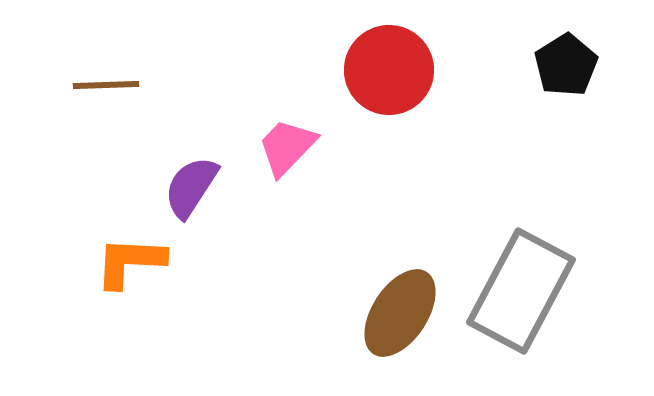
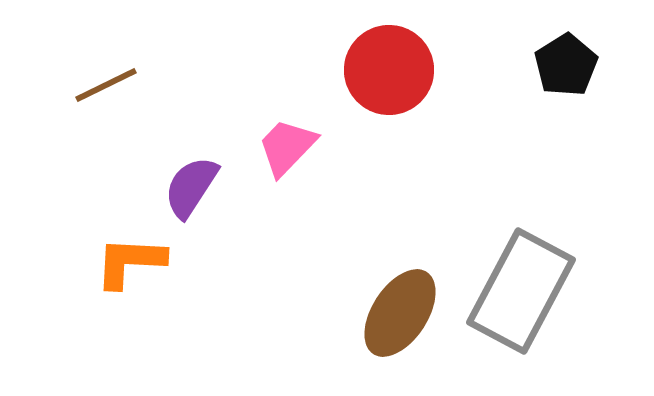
brown line: rotated 24 degrees counterclockwise
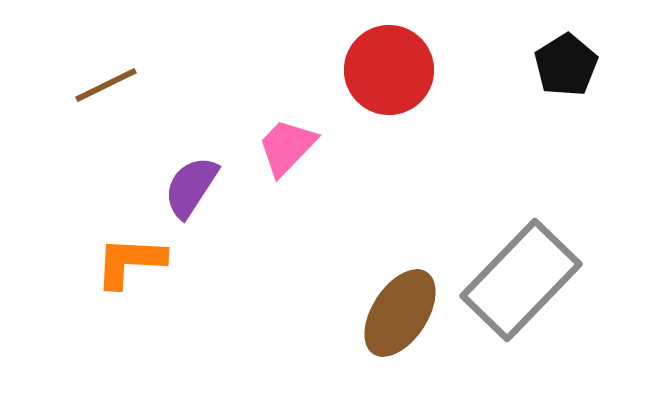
gray rectangle: moved 11 px up; rotated 16 degrees clockwise
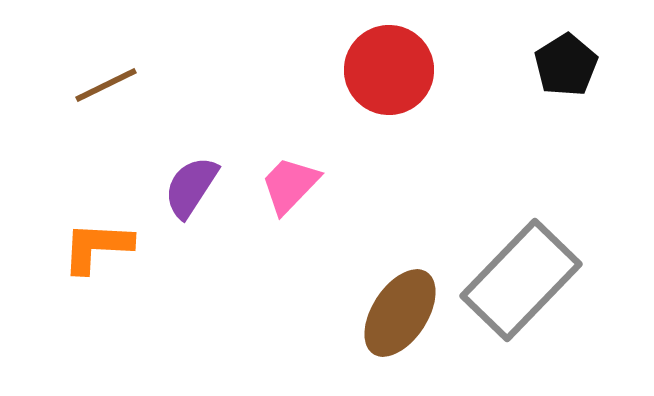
pink trapezoid: moved 3 px right, 38 px down
orange L-shape: moved 33 px left, 15 px up
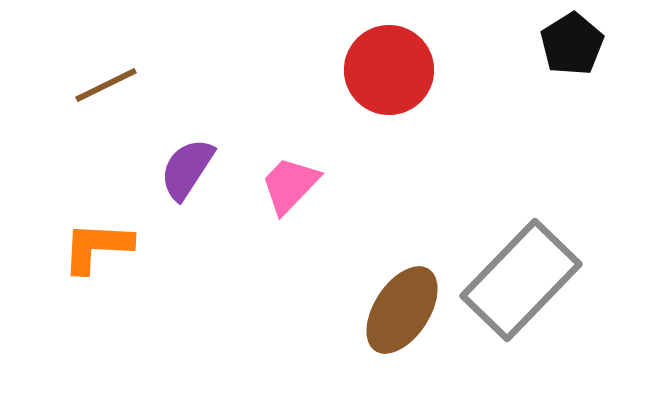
black pentagon: moved 6 px right, 21 px up
purple semicircle: moved 4 px left, 18 px up
brown ellipse: moved 2 px right, 3 px up
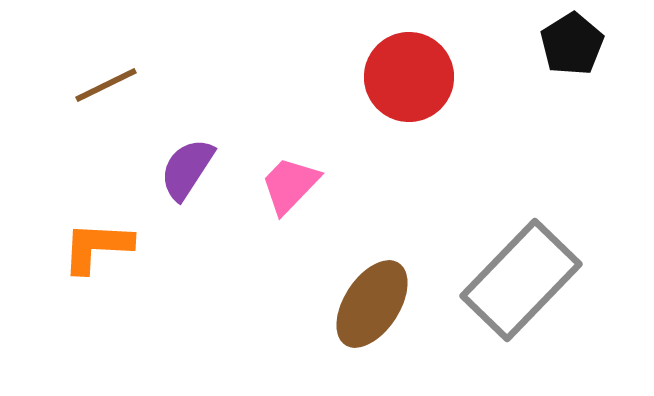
red circle: moved 20 px right, 7 px down
brown ellipse: moved 30 px left, 6 px up
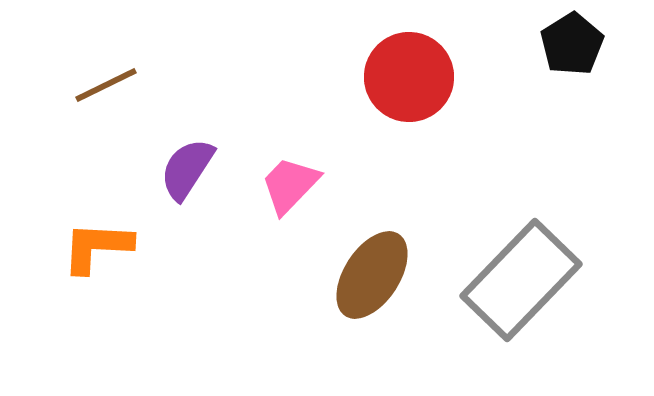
brown ellipse: moved 29 px up
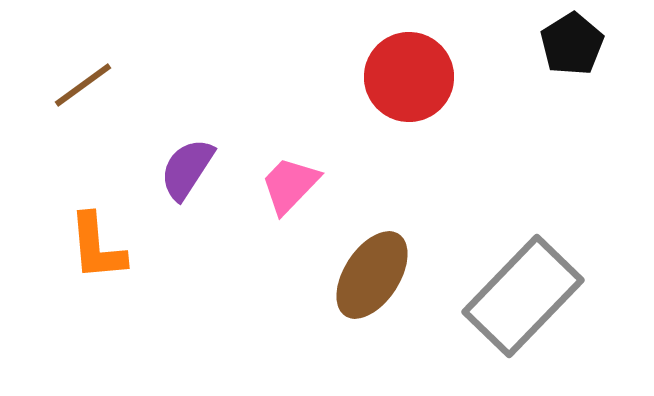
brown line: moved 23 px left; rotated 10 degrees counterclockwise
orange L-shape: rotated 98 degrees counterclockwise
gray rectangle: moved 2 px right, 16 px down
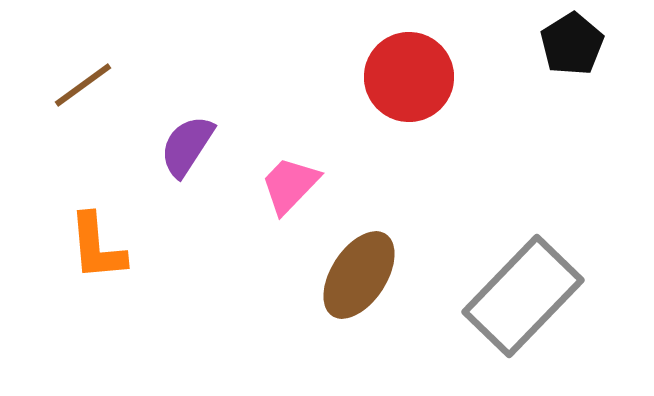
purple semicircle: moved 23 px up
brown ellipse: moved 13 px left
